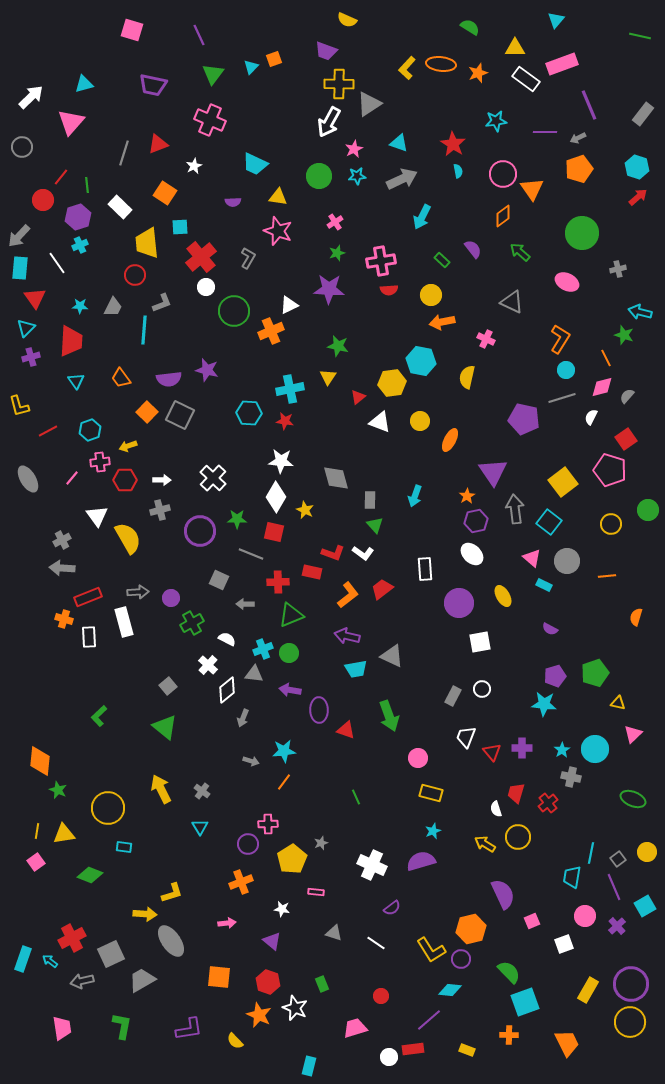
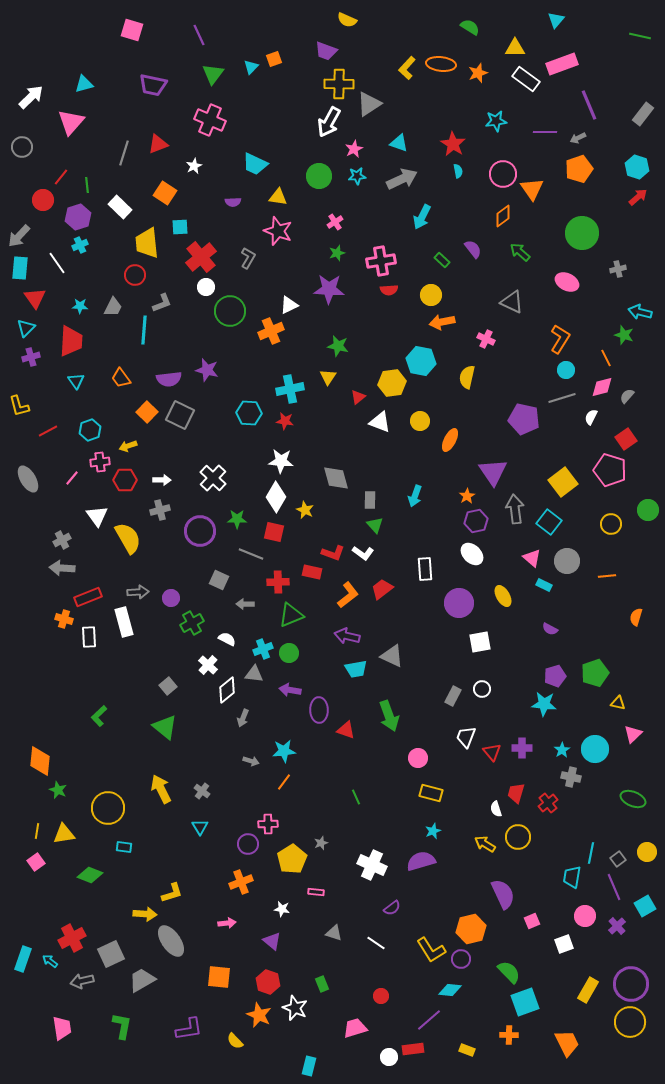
green circle at (234, 311): moved 4 px left
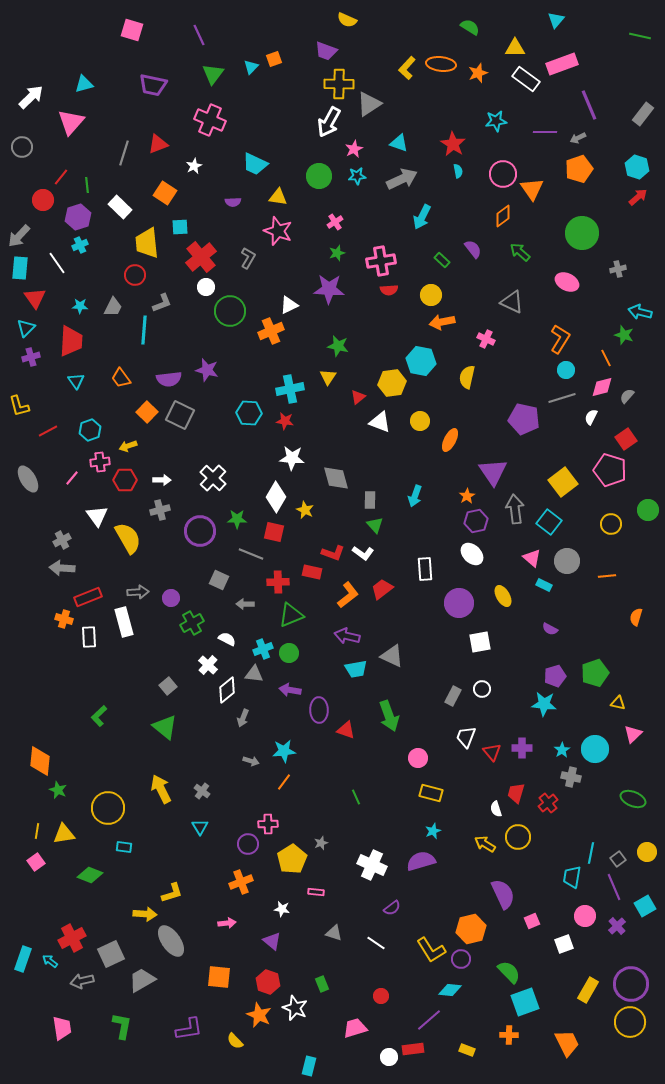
white star at (281, 461): moved 11 px right, 3 px up
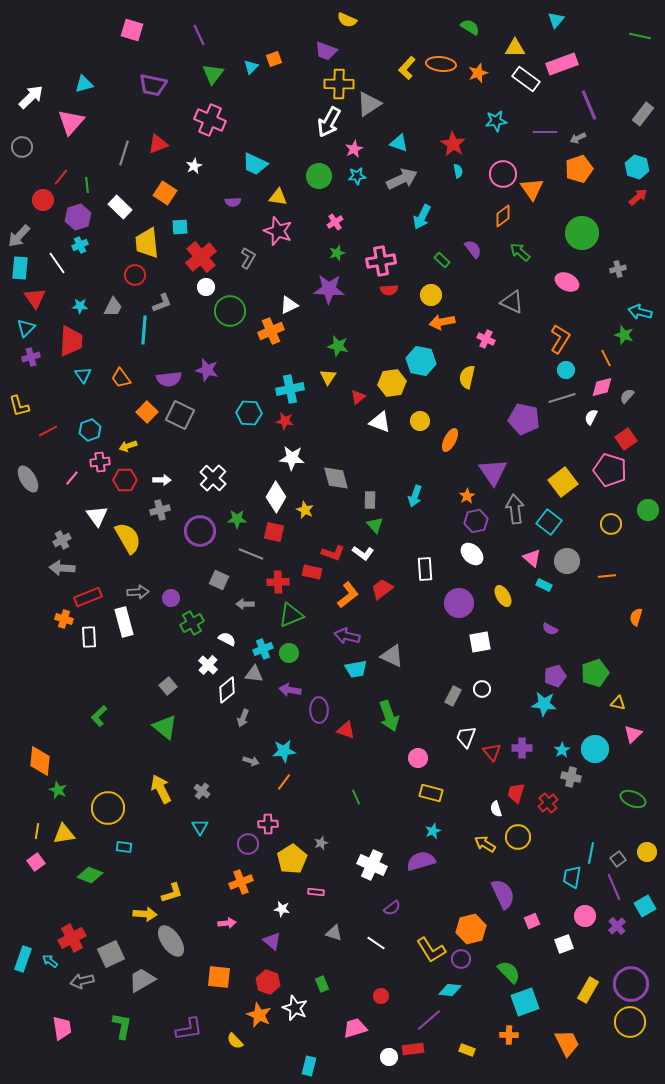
cyan triangle at (76, 381): moved 7 px right, 6 px up
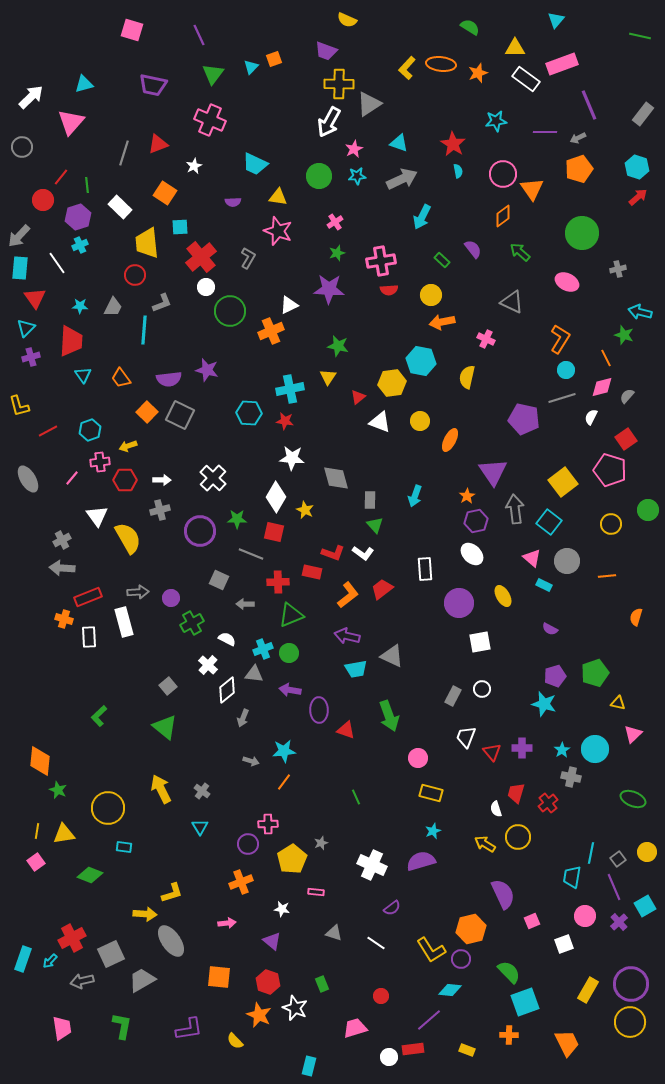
cyan star at (544, 704): rotated 10 degrees clockwise
purple cross at (617, 926): moved 2 px right, 4 px up
cyan arrow at (50, 961): rotated 84 degrees counterclockwise
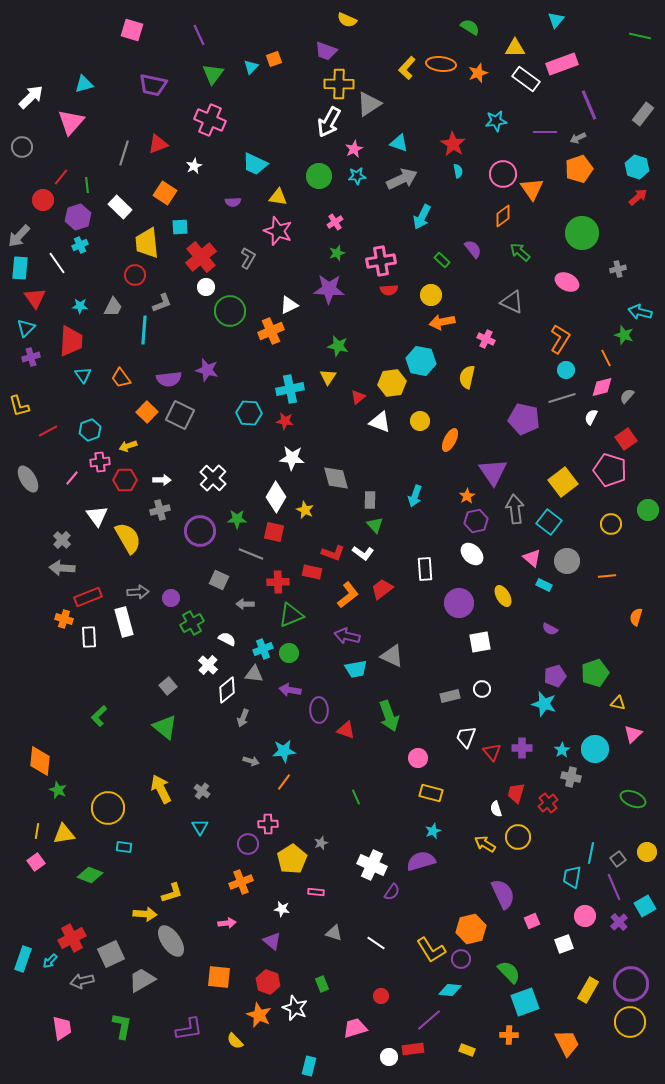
gray cross at (62, 540): rotated 18 degrees counterclockwise
gray rectangle at (453, 696): moved 3 px left; rotated 48 degrees clockwise
purple semicircle at (392, 908): moved 16 px up; rotated 18 degrees counterclockwise
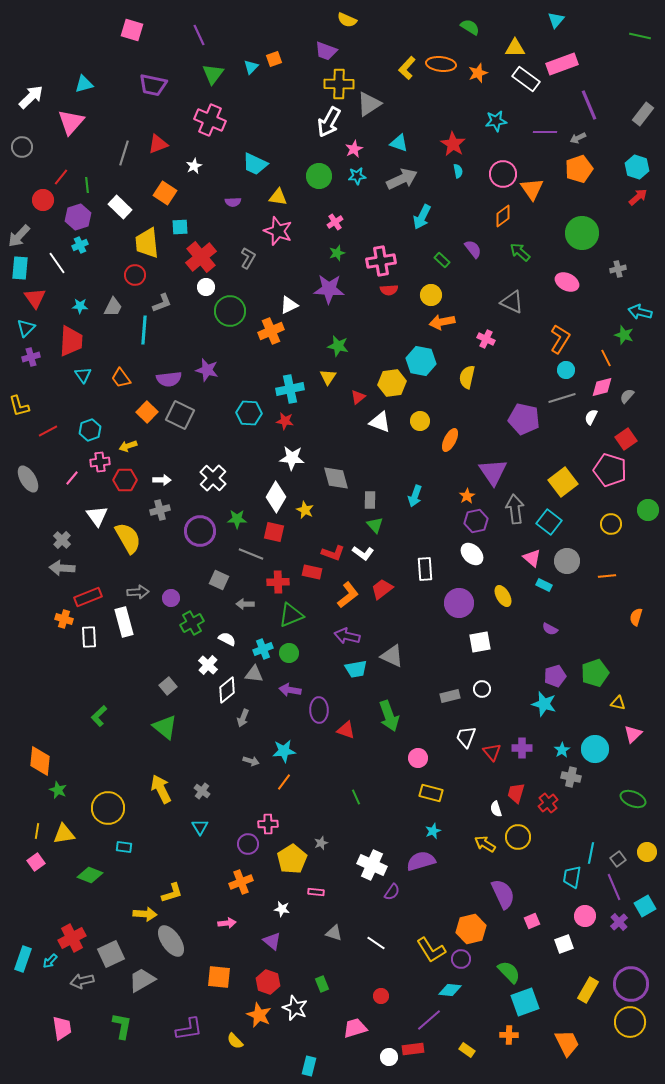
yellow rectangle at (467, 1050): rotated 14 degrees clockwise
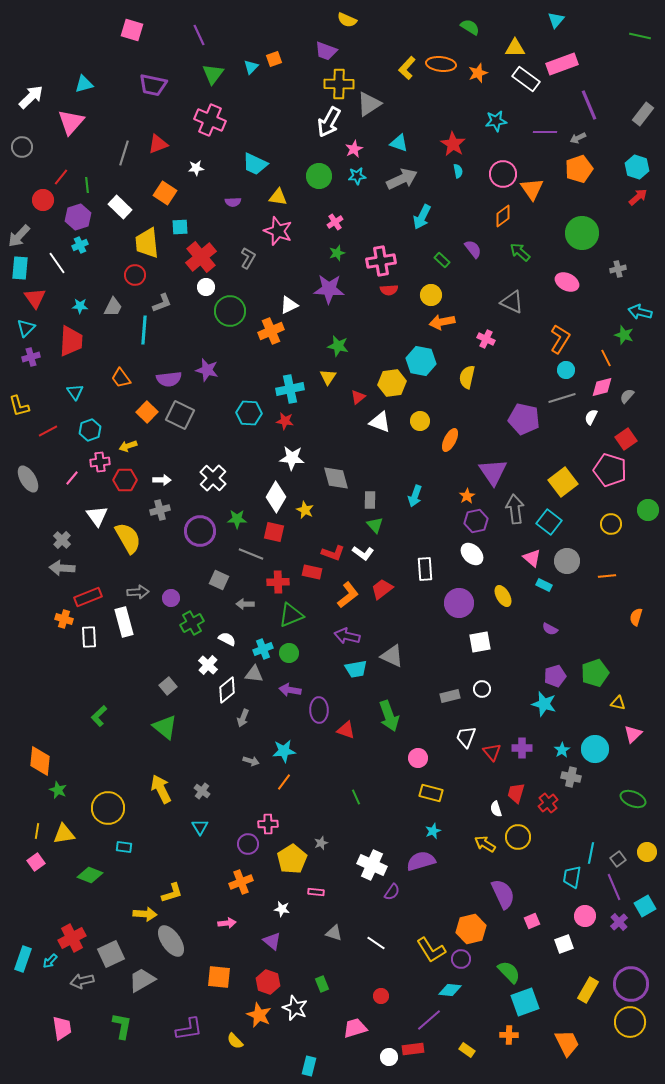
white star at (194, 166): moved 2 px right, 2 px down; rotated 21 degrees clockwise
cyan triangle at (83, 375): moved 8 px left, 17 px down
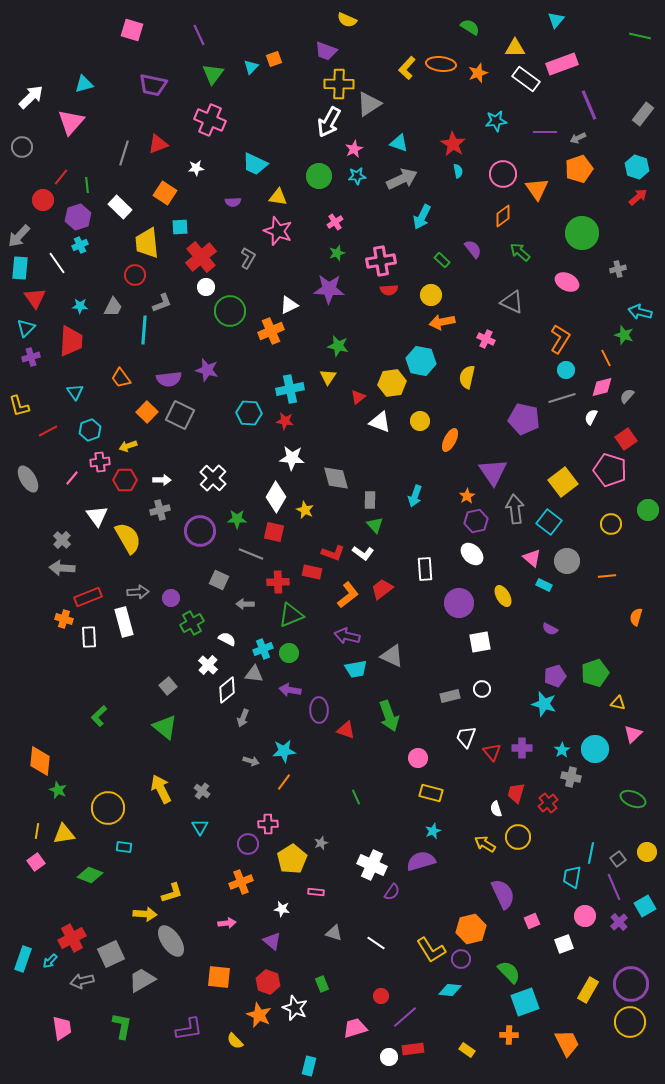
orange triangle at (532, 189): moved 5 px right
purple line at (429, 1020): moved 24 px left, 3 px up
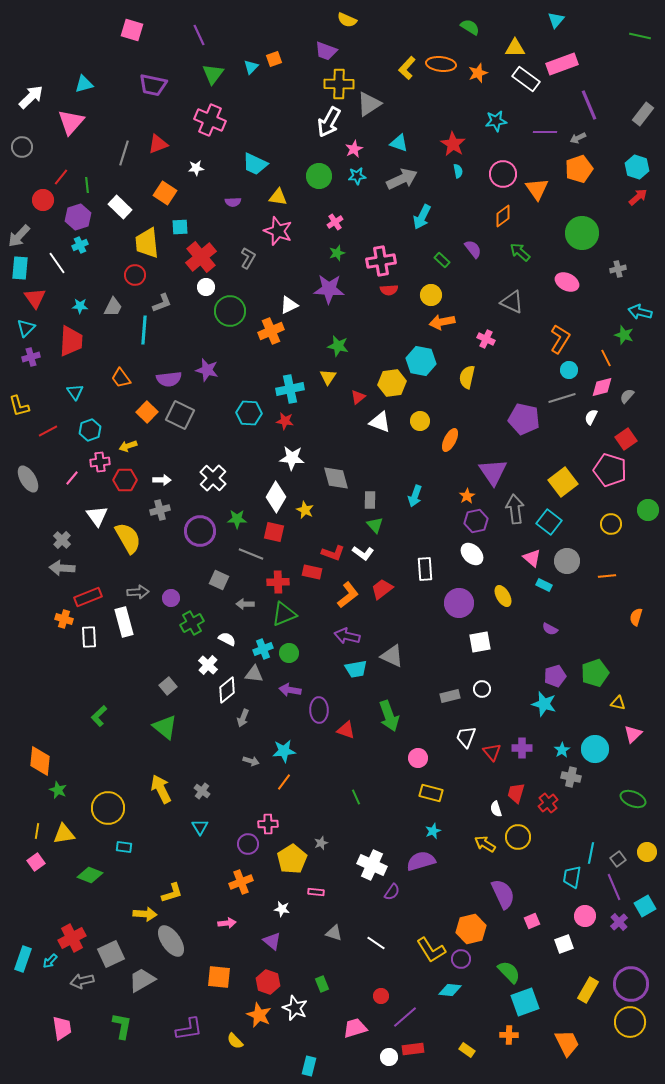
cyan circle at (566, 370): moved 3 px right
green triangle at (291, 615): moved 7 px left, 1 px up
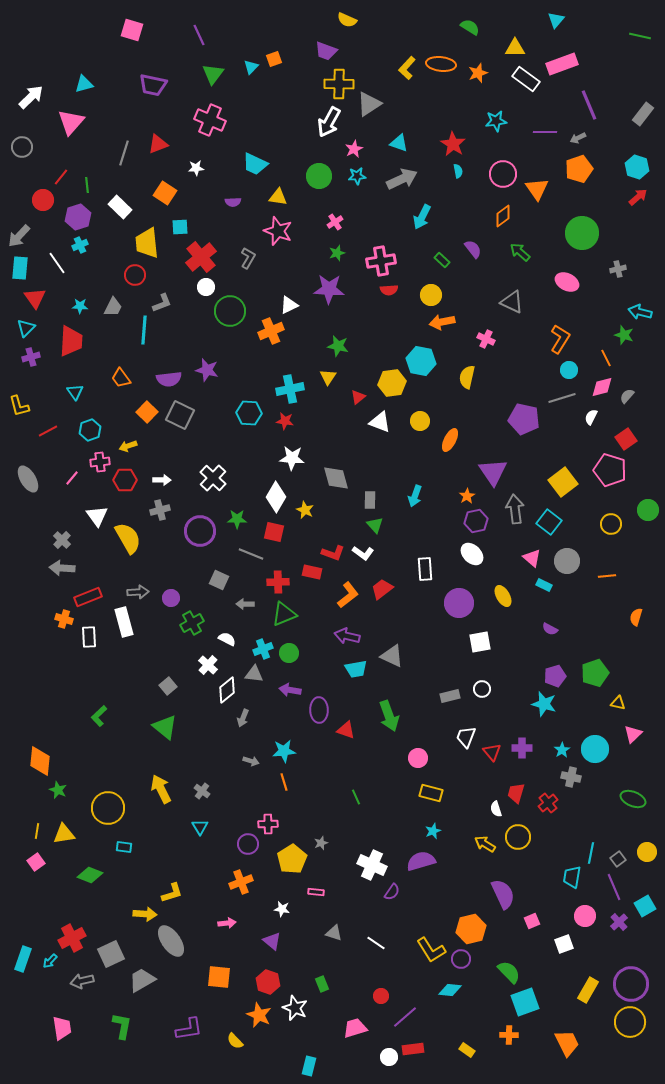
orange line at (284, 782): rotated 54 degrees counterclockwise
